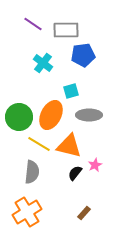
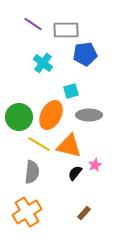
blue pentagon: moved 2 px right, 1 px up
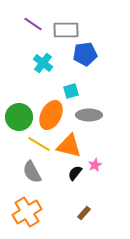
gray semicircle: rotated 145 degrees clockwise
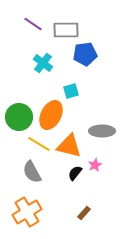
gray ellipse: moved 13 px right, 16 px down
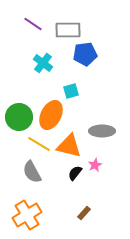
gray rectangle: moved 2 px right
orange cross: moved 3 px down
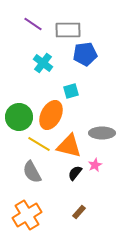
gray ellipse: moved 2 px down
brown rectangle: moved 5 px left, 1 px up
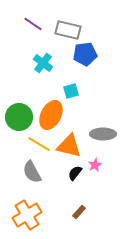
gray rectangle: rotated 15 degrees clockwise
gray ellipse: moved 1 px right, 1 px down
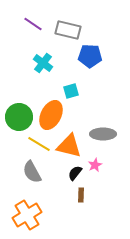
blue pentagon: moved 5 px right, 2 px down; rotated 10 degrees clockwise
brown rectangle: moved 2 px right, 17 px up; rotated 40 degrees counterclockwise
